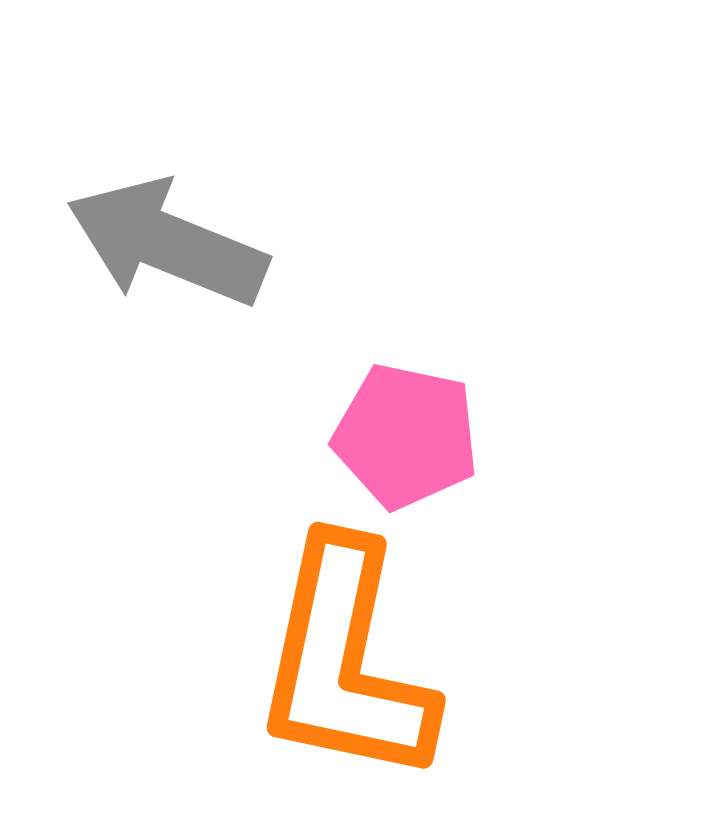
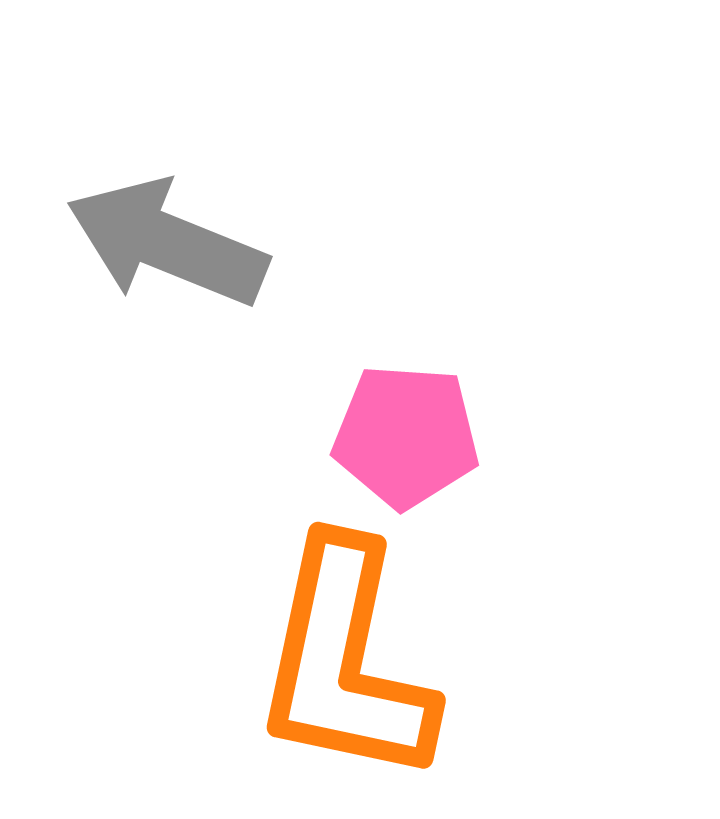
pink pentagon: rotated 8 degrees counterclockwise
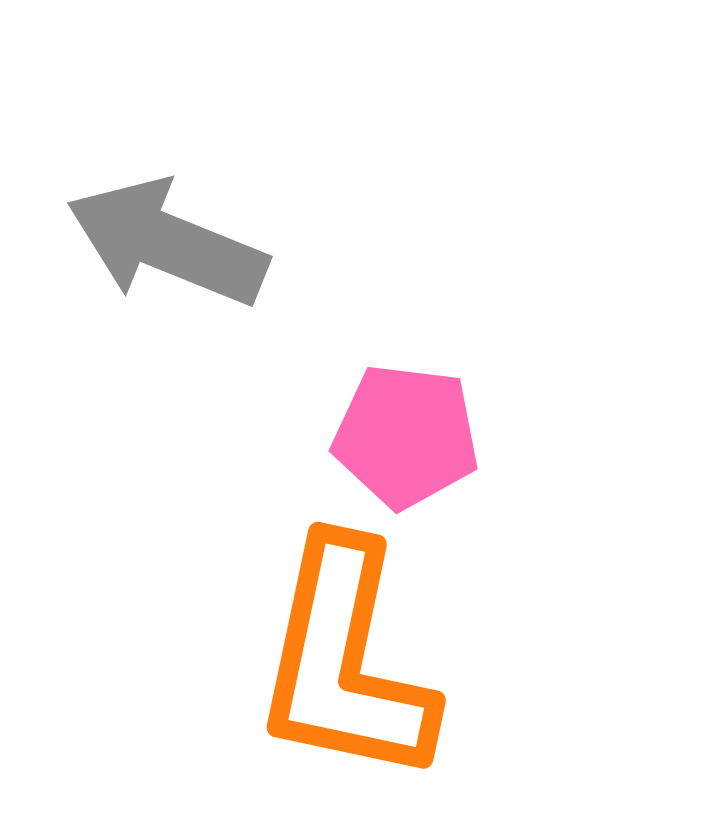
pink pentagon: rotated 3 degrees clockwise
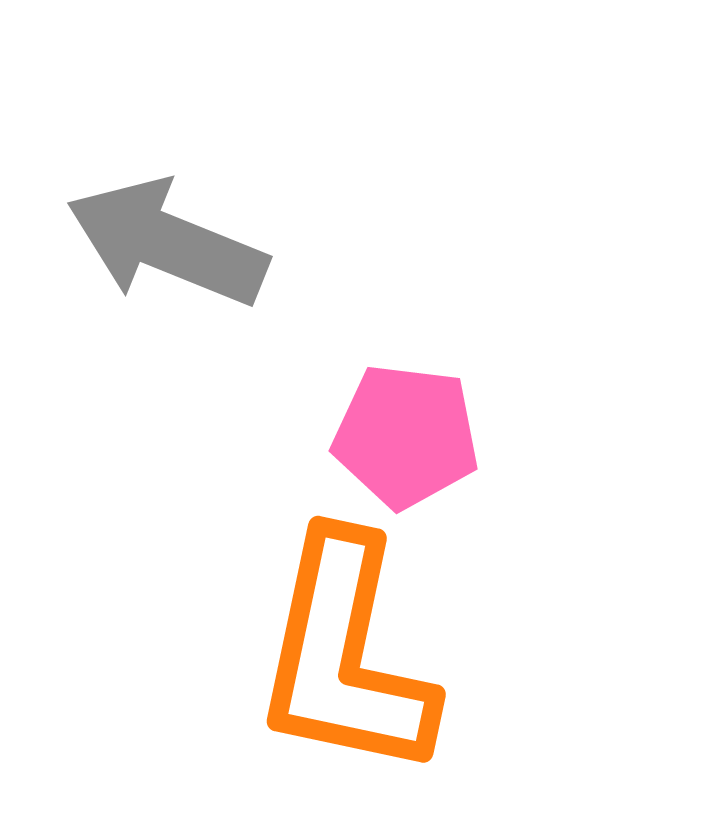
orange L-shape: moved 6 px up
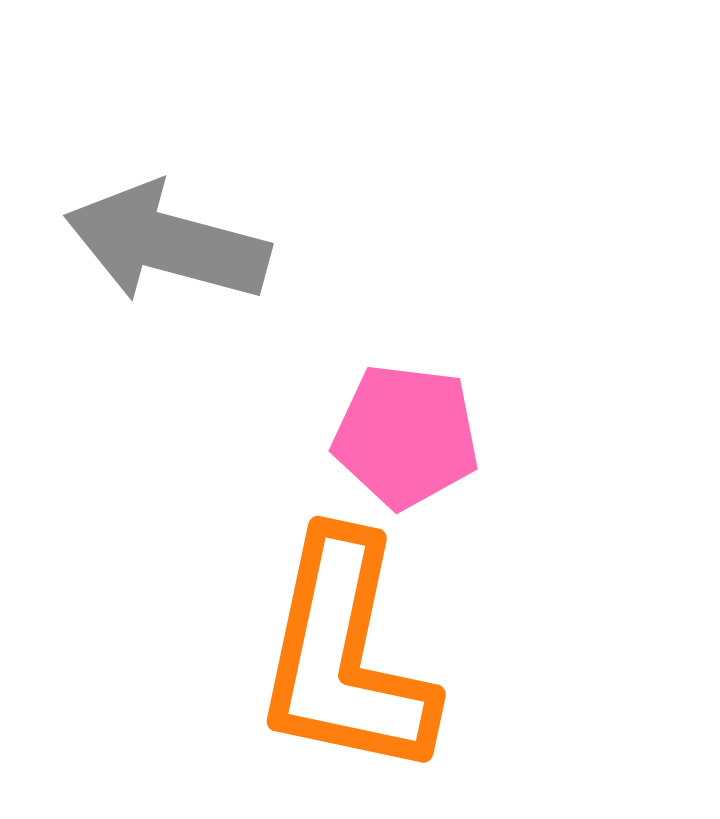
gray arrow: rotated 7 degrees counterclockwise
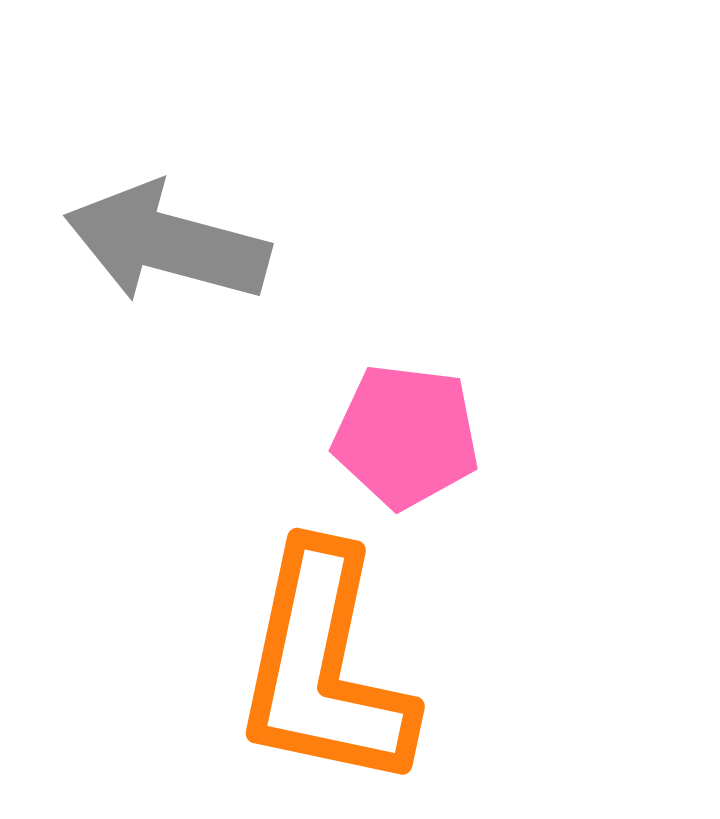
orange L-shape: moved 21 px left, 12 px down
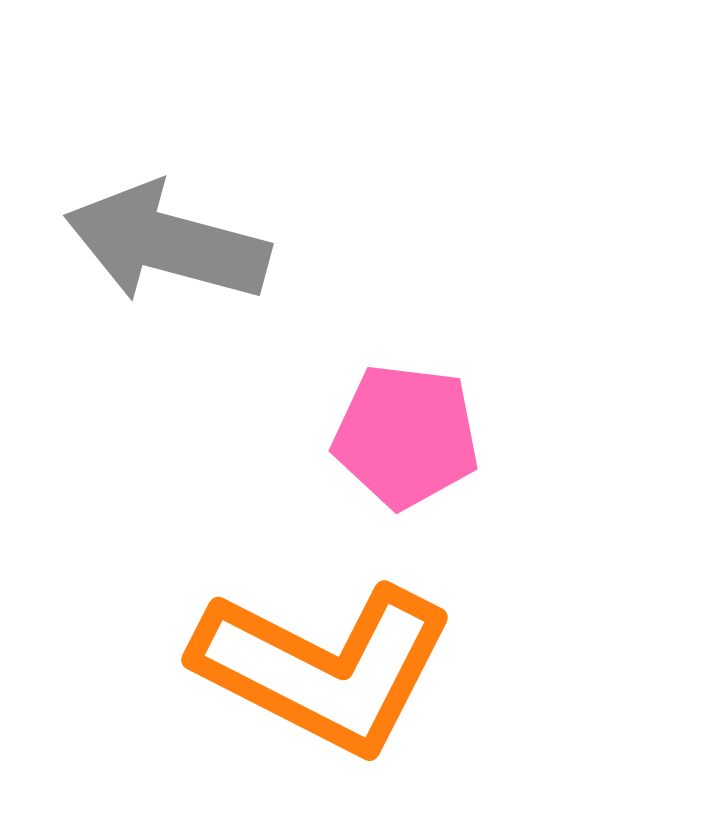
orange L-shape: rotated 75 degrees counterclockwise
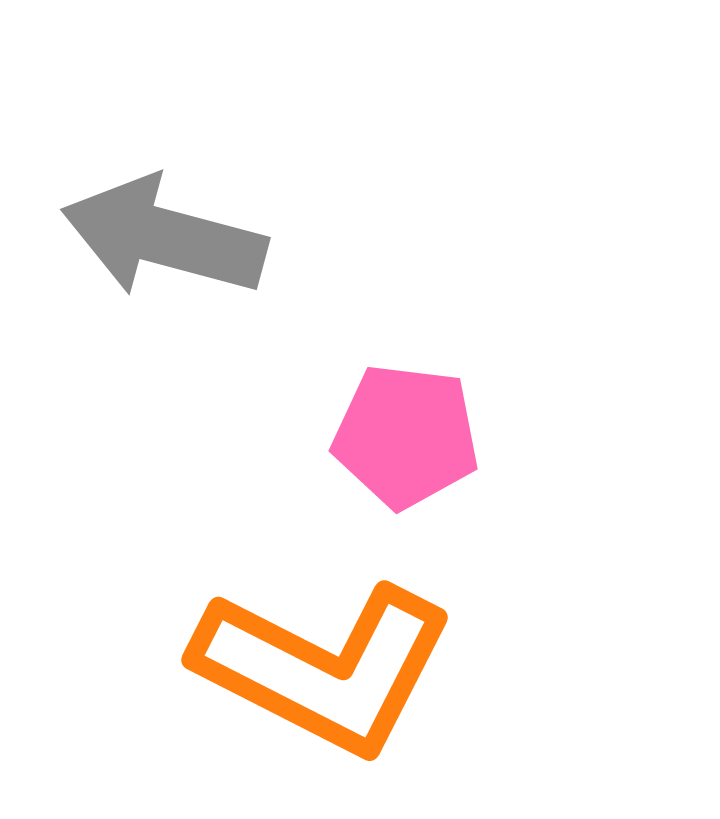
gray arrow: moved 3 px left, 6 px up
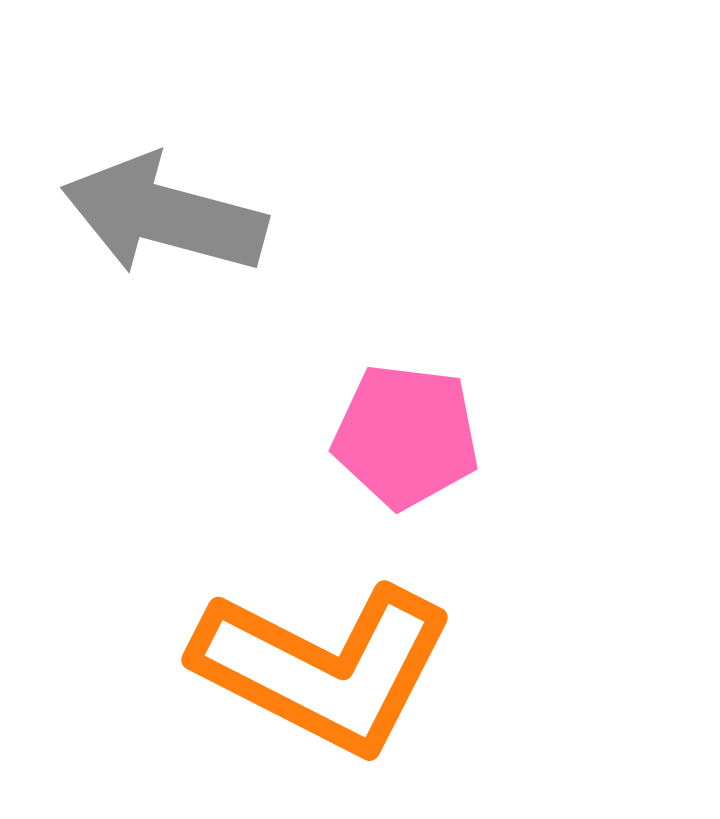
gray arrow: moved 22 px up
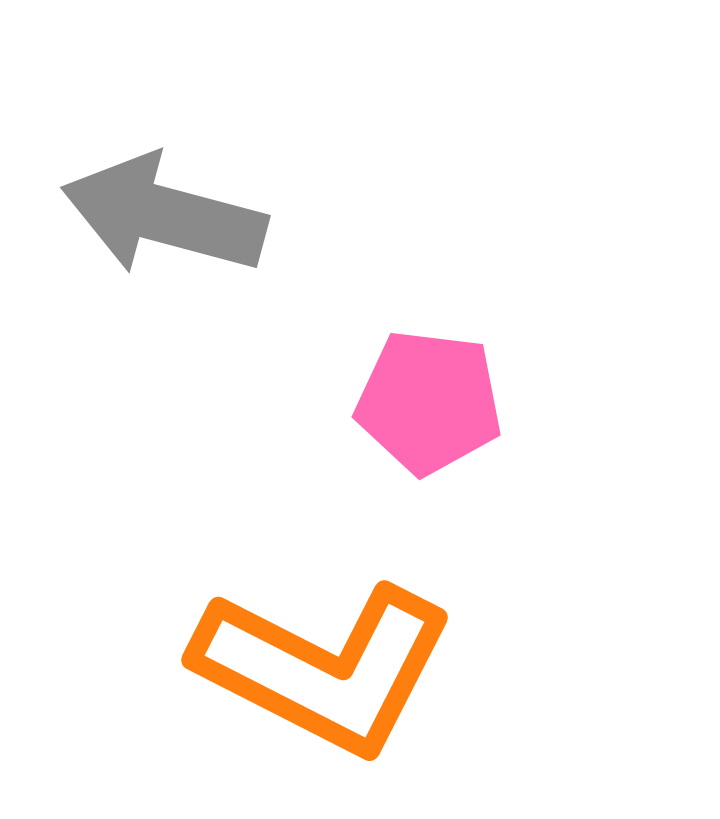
pink pentagon: moved 23 px right, 34 px up
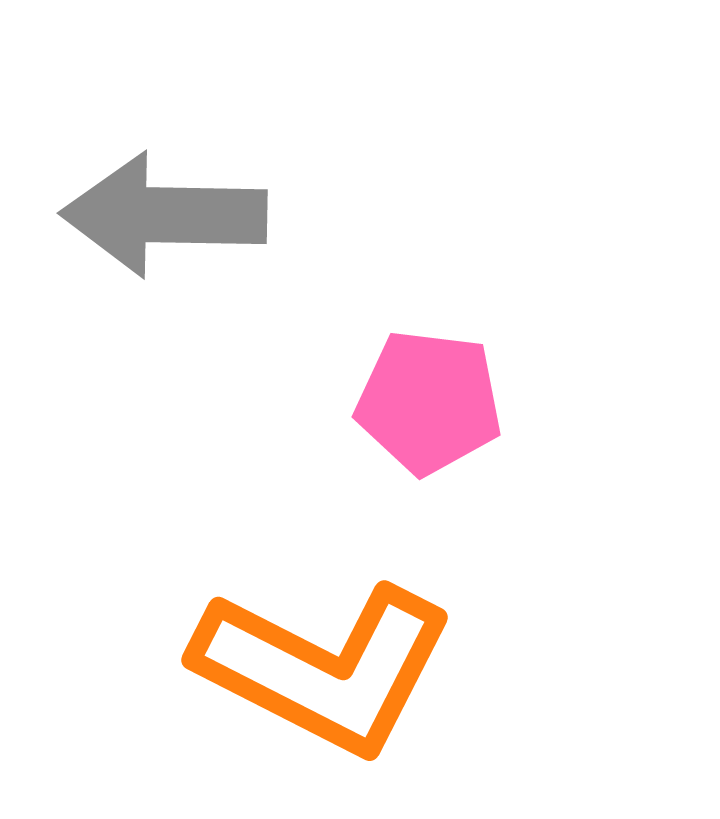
gray arrow: rotated 14 degrees counterclockwise
